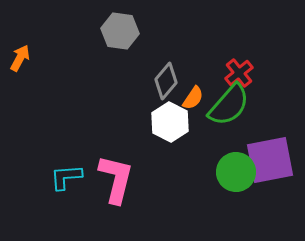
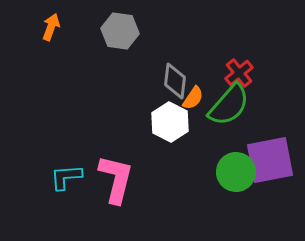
orange arrow: moved 31 px right, 31 px up; rotated 8 degrees counterclockwise
gray diamond: moved 9 px right; rotated 33 degrees counterclockwise
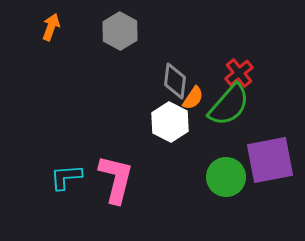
gray hexagon: rotated 21 degrees clockwise
green circle: moved 10 px left, 5 px down
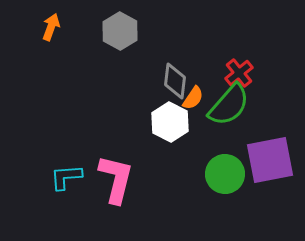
green circle: moved 1 px left, 3 px up
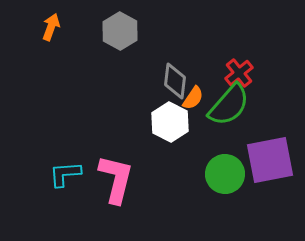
cyan L-shape: moved 1 px left, 3 px up
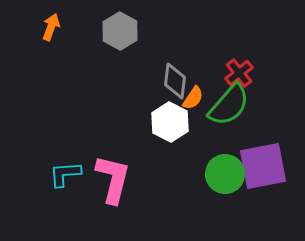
purple square: moved 7 px left, 6 px down
pink L-shape: moved 3 px left
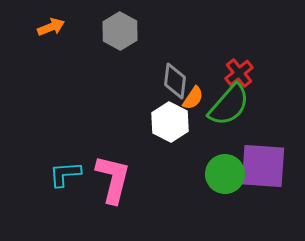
orange arrow: rotated 48 degrees clockwise
purple square: rotated 15 degrees clockwise
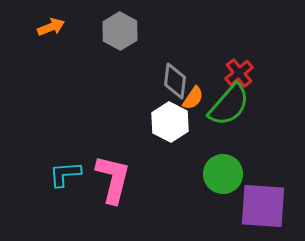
purple square: moved 40 px down
green circle: moved 2 px left
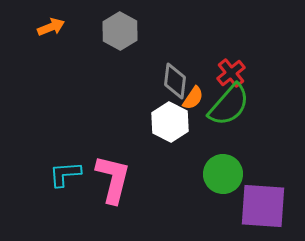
red cross: moved 8 px left
